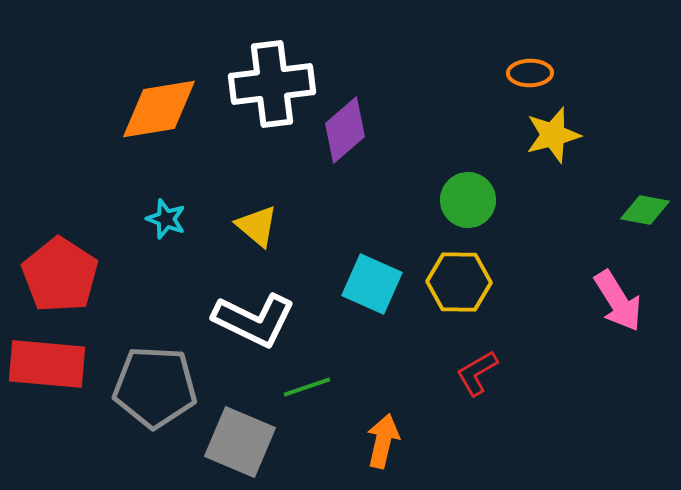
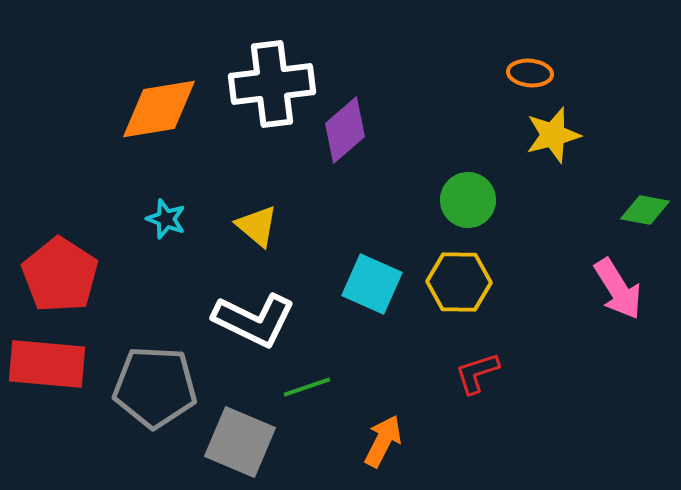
orange ellipse: rotated 6 degrees clockwise
pink arrow: moved 12 px up
red L-shape: rotated 12 degrees clockwise
orange arrow: rotated 14 degrees clockwise
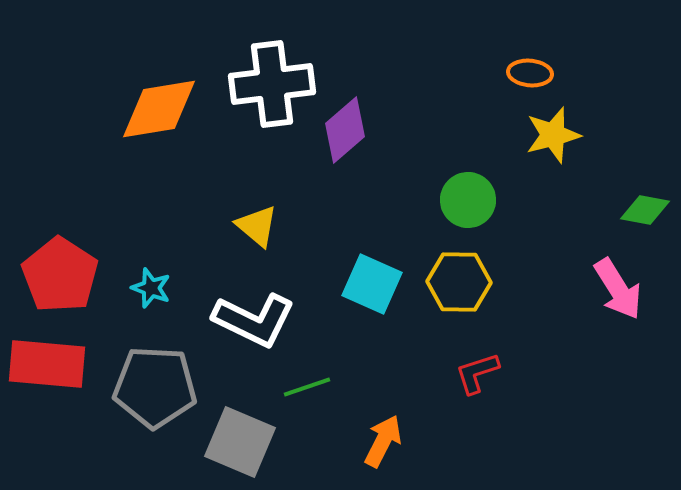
cyan star: moved 15 px left, 69 px down
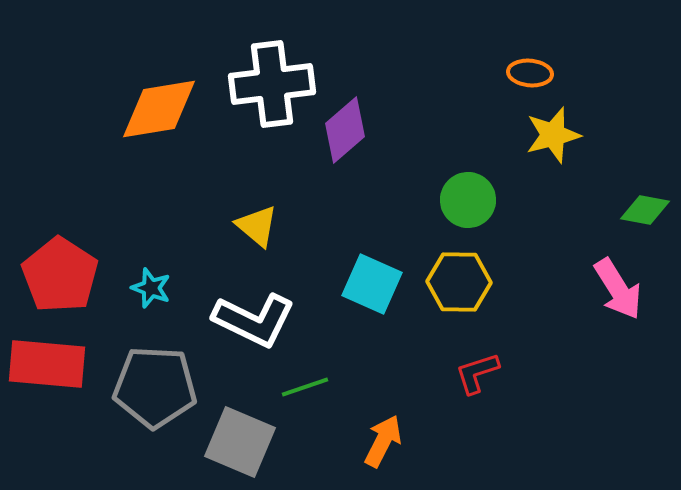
green line: moved 2 px left
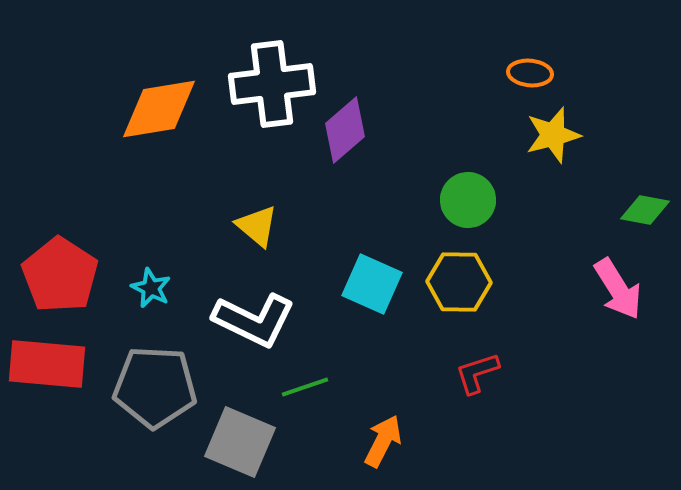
cyan star: rotated 6 degrees clockwise
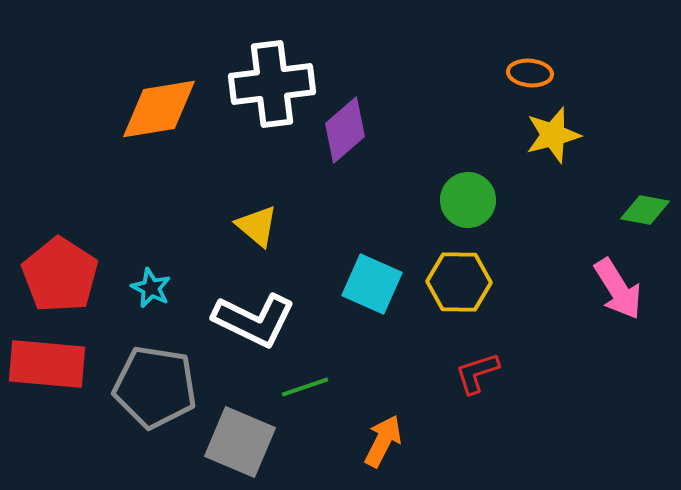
gray pentagon: rotated 6 degrees clockwise
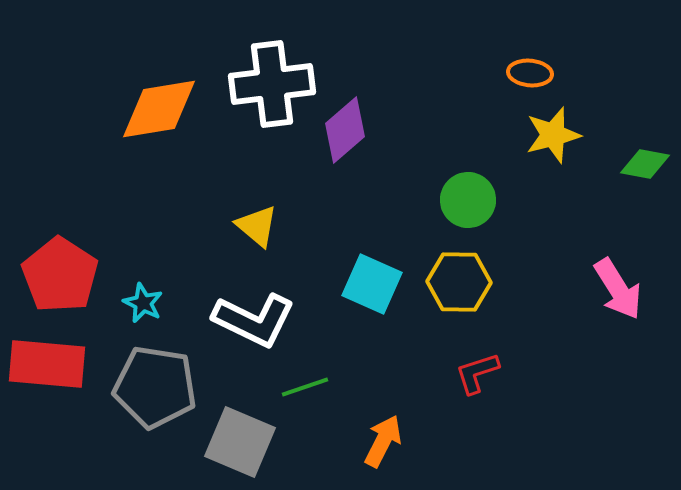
green diamond: moved 46 px up
cyan star: moved 8 px left, 15 px down
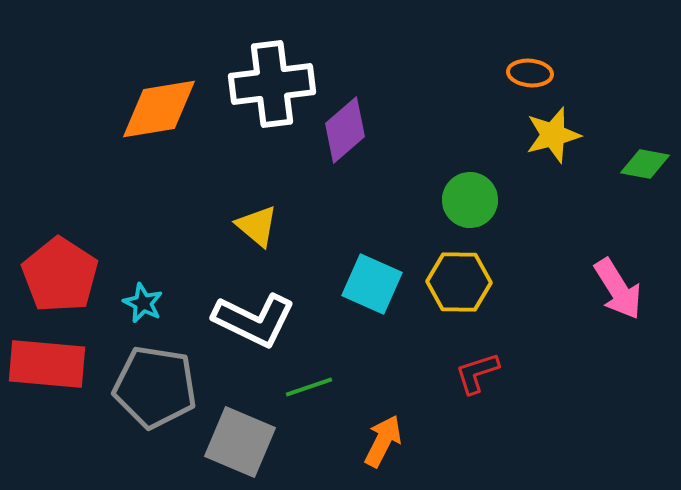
green circle: moved 2 px right
green line: moved 4 px right
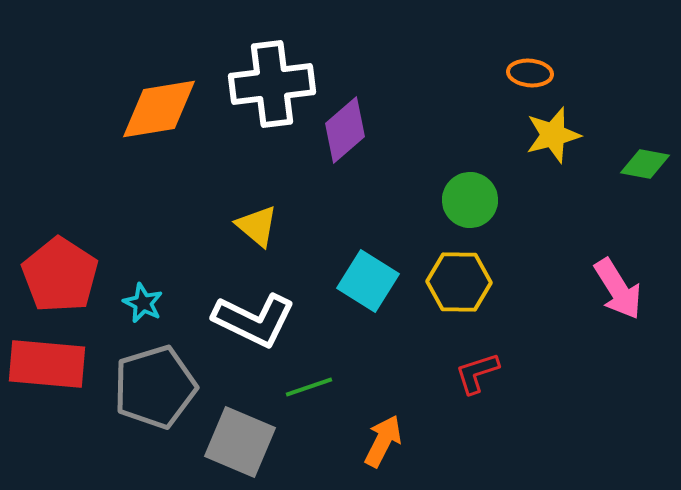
cyan square: moved 4 px left, 3 px up; rotated 8 degrees clockwise
gray pentagon: rotated 26 degrees counterclockwise
